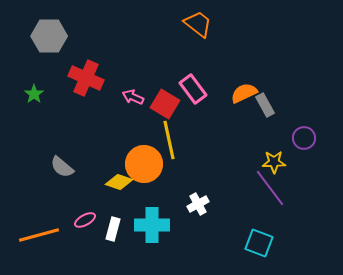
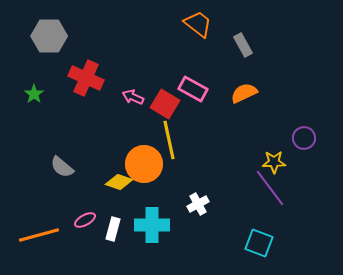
pink rectangle: rotated 24 degrees counterclockwise
gray rectangle: moved 22 px left, 60 px up
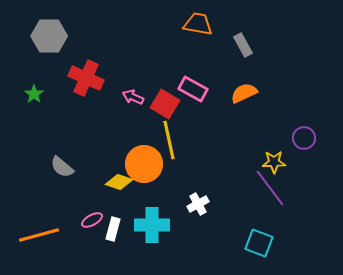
orange trapezoid: rotated 28 degrees counterclockwise
pink ellipse: moved 7 px right
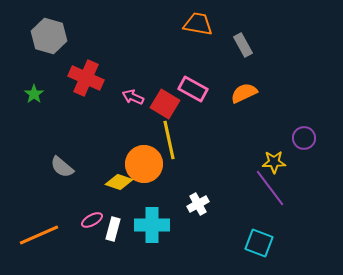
gray hexagon: rotated 16 degrees clockwise
orange line: rotated 9 degrees counterclockwise
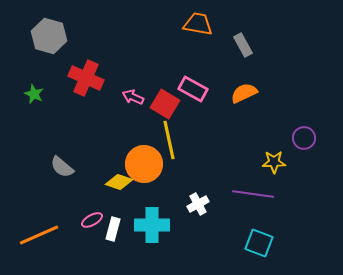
green star: rotated 12 degrees counterclockwise
purple line: moved 17 px left, 6 px down; rotated 45 degrees counterclockwise
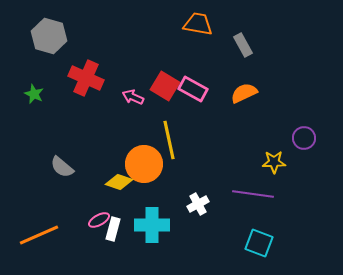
red square: moved 18 px up
pink ellipse: moved 7 px right
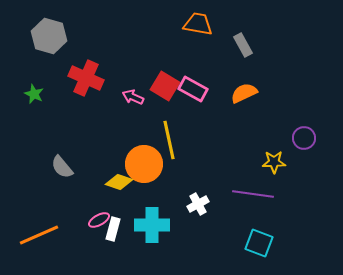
gray semicircle: rotated 10 degrees clockwise
